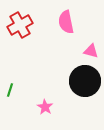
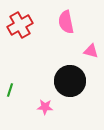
black circle: moved 15 px left
pink star: rotated 28 degrees counterclockwise
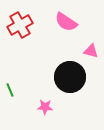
pink semicircle: rotated 45 degrees counterclockwise
black circle: moved 4 px up
green line: rotated 40 degrees counterclockwise
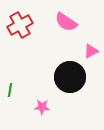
pink triangle: rotated 42 degrees counterclockwise
green line: rotated 32 degrees clockwise
pink star: moved 3 px left
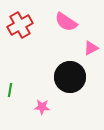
pink triangle: moved 3 px up
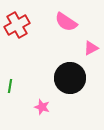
red cross: moved 3 px left
black circle: moved 1 px down
green line: moved 4 px up
pink star: rotated 14 degrees clockwise
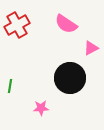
pink semicircle: moved 2 px down
pink star: moved 1 px left, 1 px down; rotated 21 degrees counterclockwise
